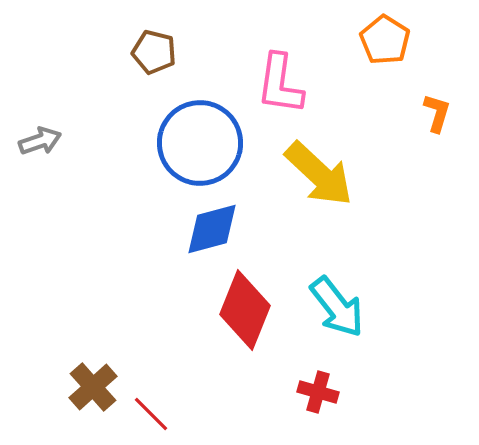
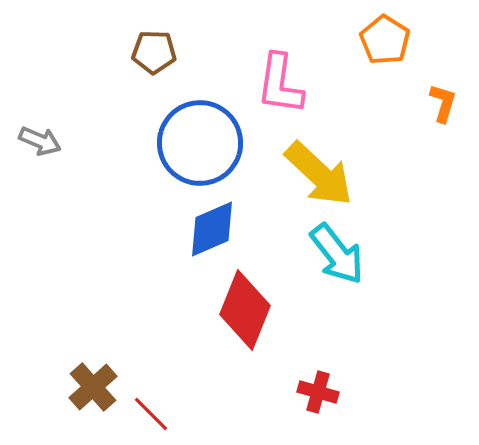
brown pentagon: rotated 12 degrees counterclockwise
orange L-shape: moved 6 px right, 10 px up
gray arrow: rotated 42 degrees clockwise
blue diamond: rotated 8 degrees counterclockwise
cyan arrow: moved 53 px up
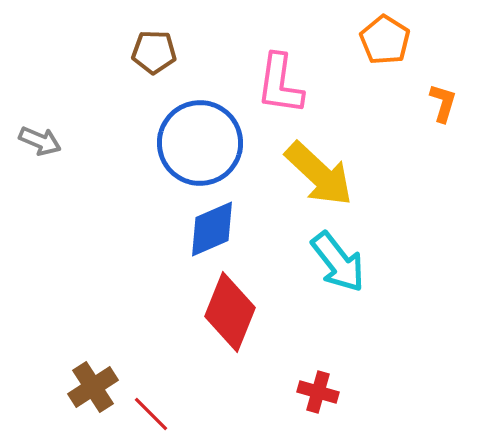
cyan arrow: moved 1 px right, 8 px down
red diamond: moved 15 px left, 2 px down
brown cross: rotated 9 degrees clockwise
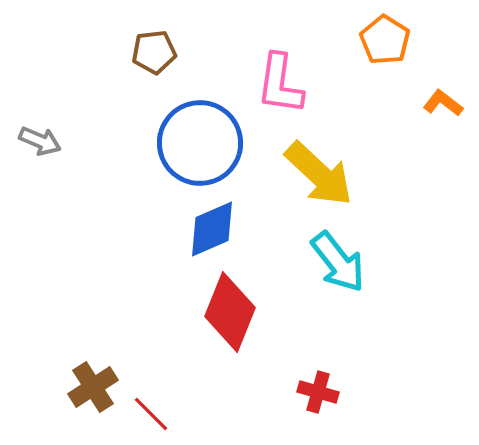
brown pentagon: rotated 9 degrees counterclockwise
orange L-shape: rotated 69 degrees counterclockwise
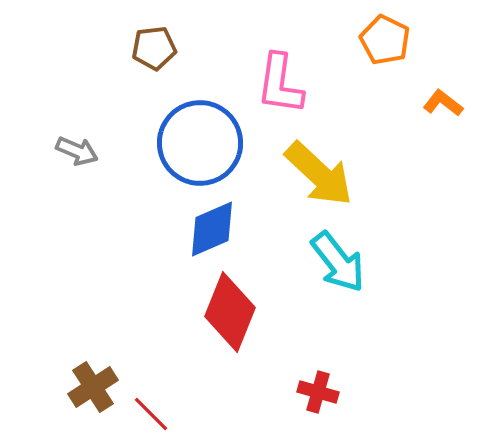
orange pentagon: rotated 6 degrees counterclockwise
brown pentagon: moved 4 px up
gray arrow: moved 37 px right, 10 px down
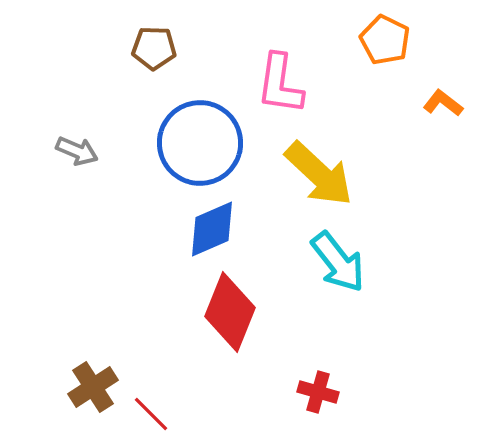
brown pentagon: rotated 9 degrees clockwise
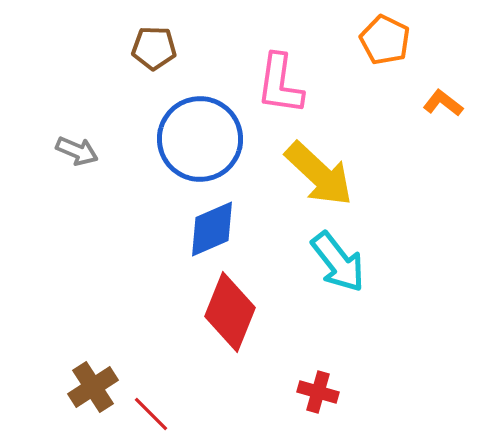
blue circle: moved 4 px up
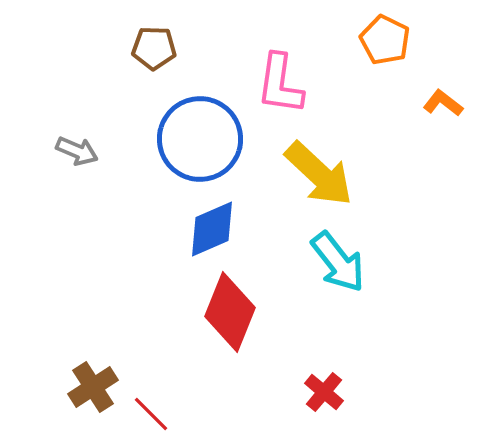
red cross: moved 6 px right; rotated 24 degrees clockwise
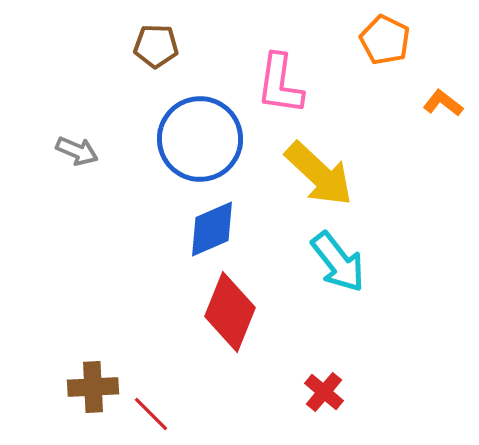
brown pentagon: moved 2 px right, 2 px up
brown cross: rotated 30 degrees clockwise
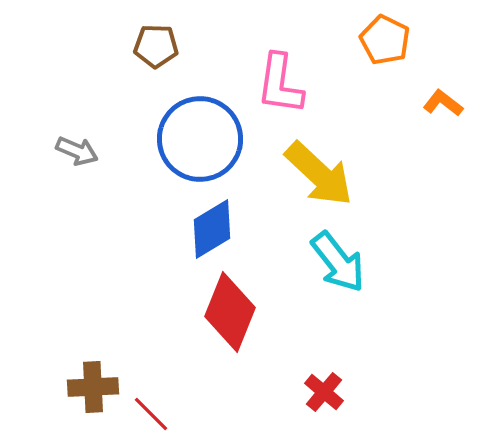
blue diamond: rotated 8 degrees counterclockwise
